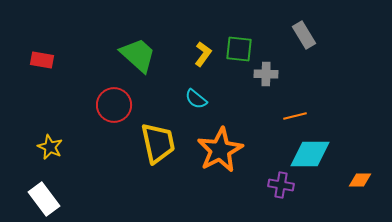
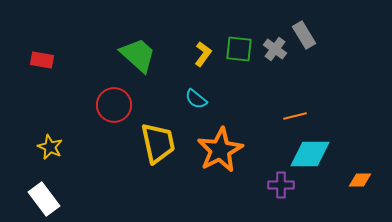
gray cross: moved 9 px right, 25 px up; rotated 35 degrees clockwise
purple cross: rotated 10 degrees counterclockwise
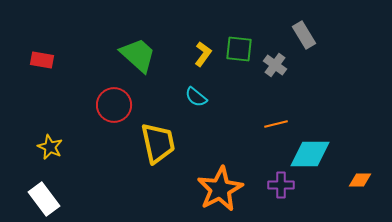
gray cross: moved 16 px down
cyan semicircle: moved 2 px up
orange line: moved 19 px left, 8 px down
orange star: moved 39 px down
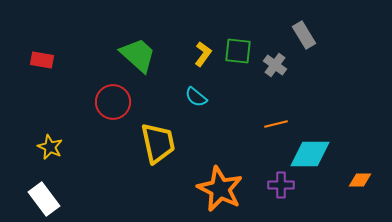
green square: moved 1 px left, 2 px down
red circle: moved 1 px left, 3 px up
orange star: rotated 18 degrees counterclockwise
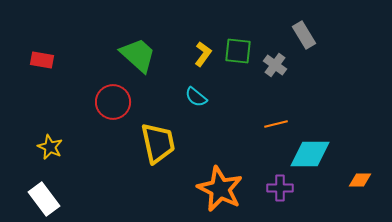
purple cross: moved 1 px left, 3 px down
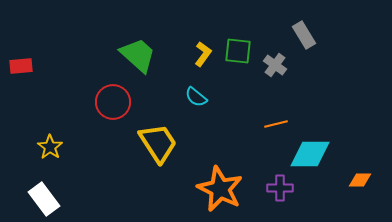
red rectangle: moved 21 px left, 6 px down; rotated 15 degrees counterclockwise
yellow trapezoid: rotated 21 degrees counterclockwise
yellow star: rotated 10 degrees clockwise
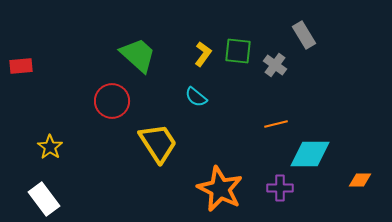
red circle: moved 1 px left, 1 px up
